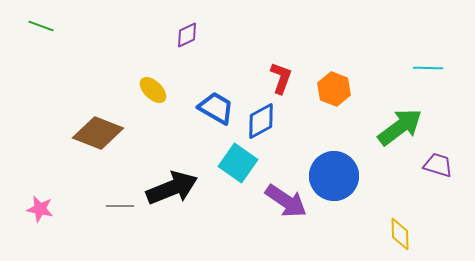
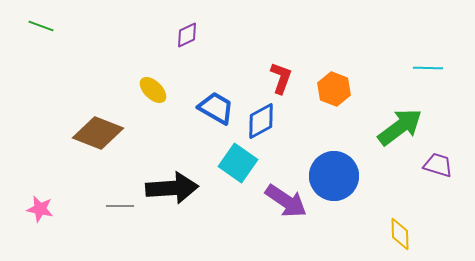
black arrow: rotated 18 degrees clockwise
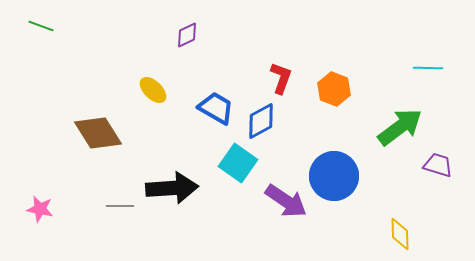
brown diamond: rotated 36 degrees clockwise
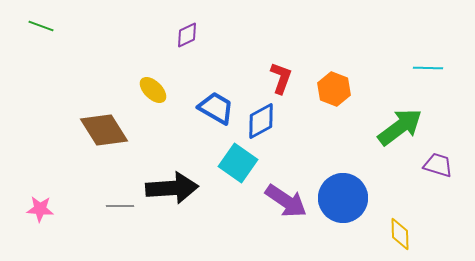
brown diamond: moved 6 px right, 3 px up
blue circle: moved 9 px right, 22 px down
pink star: rotated 8 degrees counterclockwise
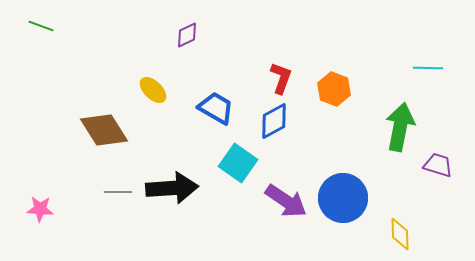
blue diamond: moved 13 px right
green arrow: rotated 42 degrees counterclockwise
gray line: moved 2 px left, 14 px up
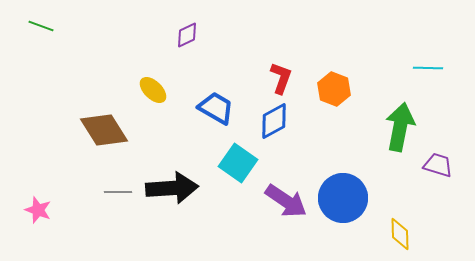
pink star: moved 2 px left, 1 px down; rotated 16 degrees clockwise
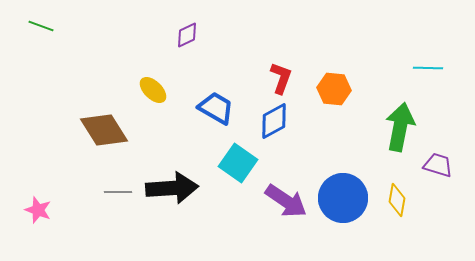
orange hexagon: rotated 16 degrees counterclockwise
yellow diamond: moved 3 px left, 34 px up; rotated 12 degrees clockwise
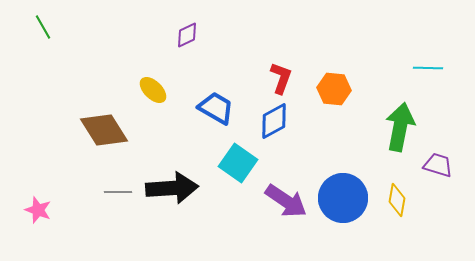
green line: moved 2 px right, 1 px down; rotated 40 degrees clockwise
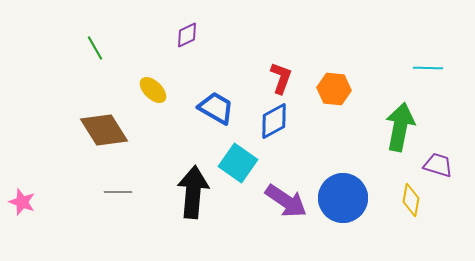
green line: moved 52 px right, 21 px down
black arrow: moved 21 px right, 4 px down; rotated 81 degrees counterclockwise
yellow diamond: moved 14 px right
pink star: moved 16 px left, 8 px up
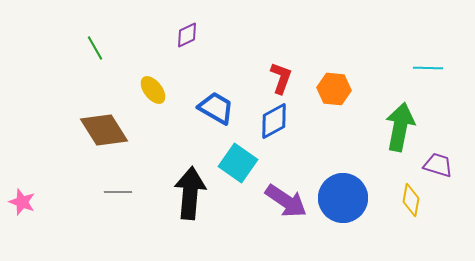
yellow ellipse: rotated 8 degrees clockwise
black arrow: moved 3 px left, 1 px down
